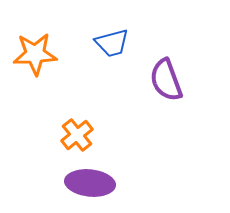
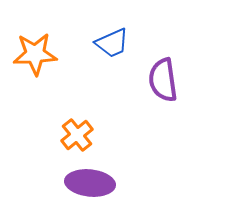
blue trapezoid: rotated 9 degrees counterclockwise
purple semicircle: moved 3 px left; rotated 12 degrees clockwise
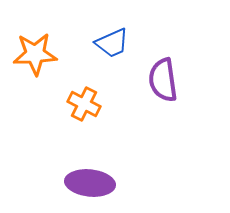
orange cross: moved 7 px right, 31 px up; rotated 24 degrees counterclockwise
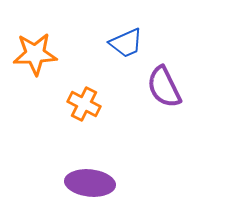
blue trapezoid: moved 14 px right
purple semicircle: moved 1 px right, 7 px down; rotated 18 degrees counterclockwise
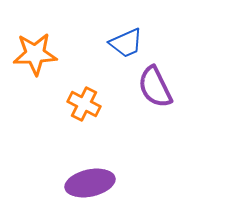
purple semicircle: moved 9 px left
purple ellipse: rotated 18 degrees counterclockwise
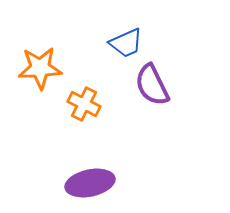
orange star: moved 5 px right, 14 px down
purple semicircle: moved 3 px left, 2 px up
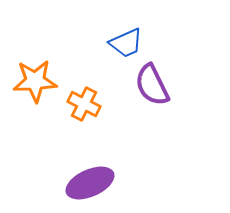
orange star: moved 5 px left, 13 px down
purple ellipse: rotated 12 degrees counterclockwise
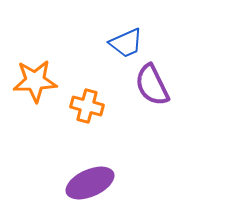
orange cross: moved 3 px right, 2 px down; rotated 12 degrees counterclockwise
